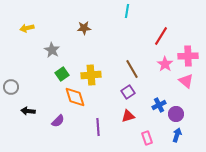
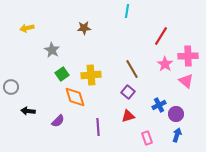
purple square: rotated 16 degrees counterclockwise
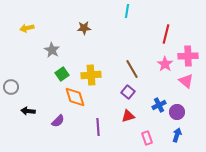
red line: moved 5 px right, 2 px up; rotated 18 degrees counterclockwise
purple circle: moved 1 px right, 2 px up
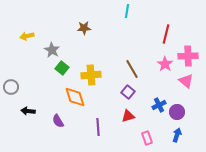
yellow arrow: moved 8 px down
green square: moved 6 px up; rotated 16 degrees counterclockwise
purple semicircle: rotated 104 degrees clockwise
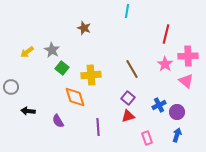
brown star: rotated 24 degrees clockwise
yellow arrow: moved 16 px down; rotated 24 degrees counterclockwise
purple square: moved 6 px down
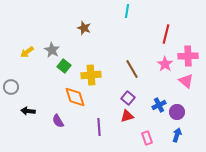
green square: moved 2 px right, 2 px up
red triangle: moved 1 px left
purple line: moved 1 px right
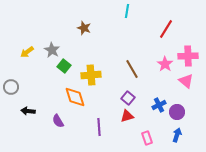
red line: moved 5 px up; rotated 18 degrees clockwise
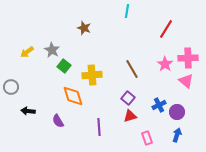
pink cross: moved 2 px down
yellow cross: moved 1 px right
orange diamond: moved 2 px left, 1 px up
red triangle: moved 3 px right
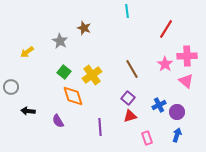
cyan line: rotated 16 degrees counterclockwise
gray star: moved 8 px right, 9 px up
pink cross: moved 1 px left, 2 px up
green square: moved 6 px down
yellow cross: rotated 30 degrees counterclockwise
purple line: moved 1 px right
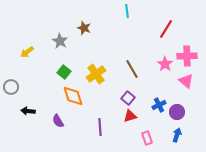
yellow cross: moved 4 px right, 1 px up
